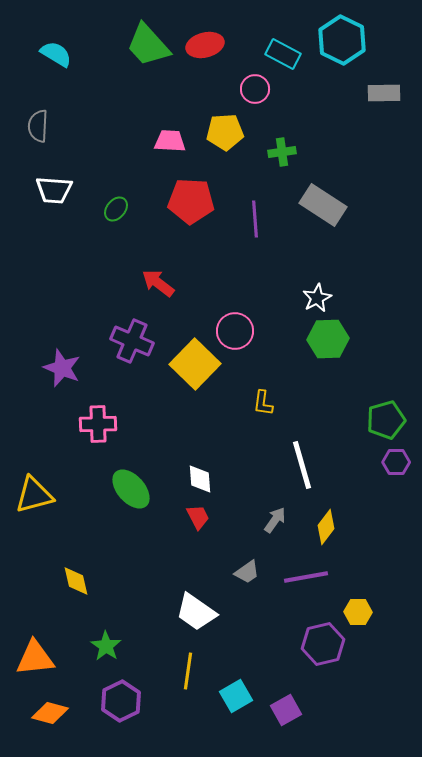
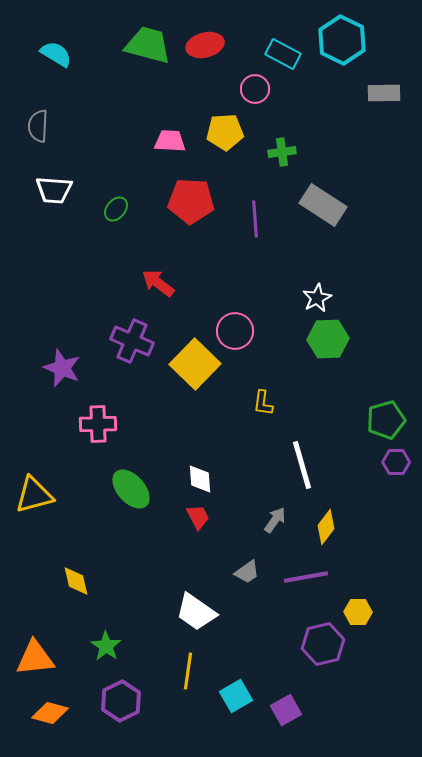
green trapezoid at (148, 45): rotated 147 degrees clockwise
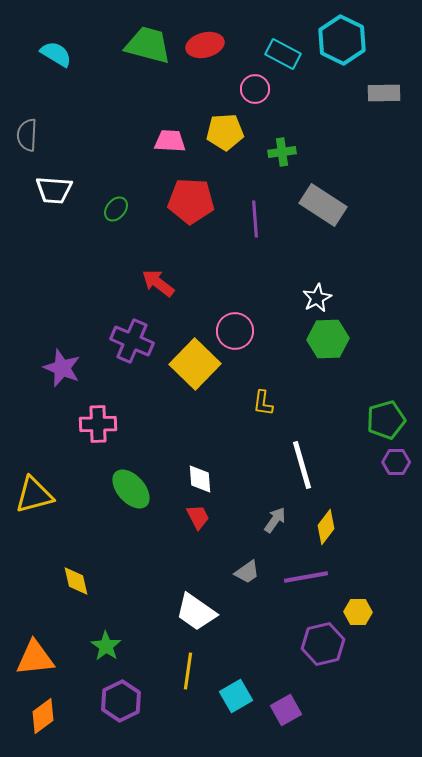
gray semicircle at (38, 126): moved 11 px left, 9 px down
orange diamond at (50, 713): moved 7 px left, 3 px down; rotated 51 degrees counterclockwise
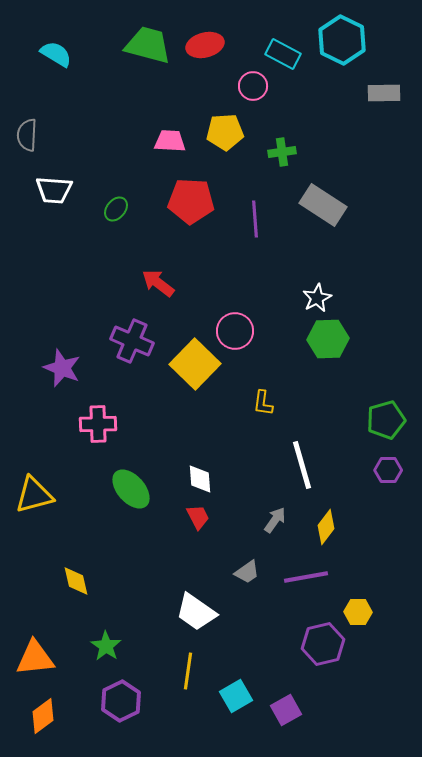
pink circle at (255, 89): moved 2 px left, 3 px up
purple hexagon at (396, 462): moved 8 px left, 8 px down
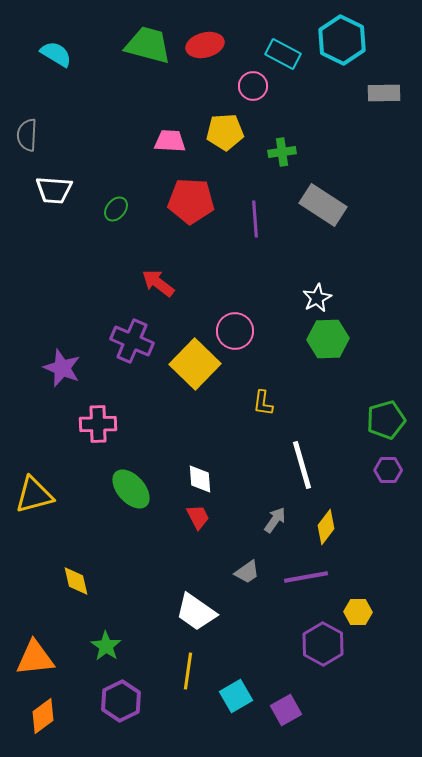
purple hexagon at (323, 644): rotated 18 degrees counterclockwise
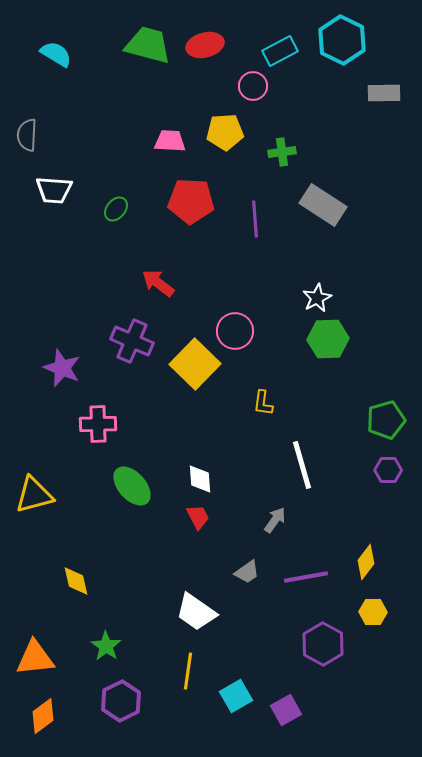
cyan rectangle at (283, 54): moved 3 px left, 3 px up; rotated 56 degrees counterclockwise
green ellipse at (131, 489): moved 1 px right, 3 px up
yellow diamond at (326, 527): moved 40 px right, 35 px down
yellow hexagon at (358, 612): moved 15 px right
